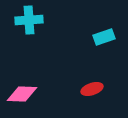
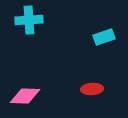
red ellipse: rotated 15 degrees clockwise
pink diamond: moved 3 px right, 2 px down
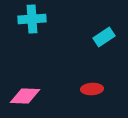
cyan cross: moved 3 px right, 1 px up
cyan rectangle: rotated 15 degrees counterclockwise
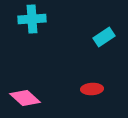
pink diamond: moved 2 px down; rotated 40 degrees clockwise
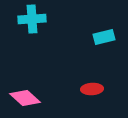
cyan rectangle: rotated 20 degrees clockwise
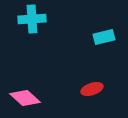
red ellipse: rotated 15 degrees counterclockwise
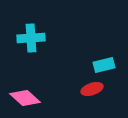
cyan cross: moved 1 px left, 19 px down
cyan rectangle: moved 28 px down
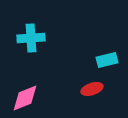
cyan rectangle: moved 3 px right, 5 px up
pink diamond: rotated 64 degrees counterclockwise
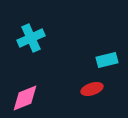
cyan cross: rotated 20 degrees counterclockwise
